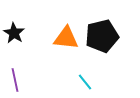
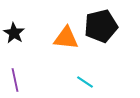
black pentagon: moved 1 px left, 10 px up
cyan line: rotated 18 degrees counterclockwise
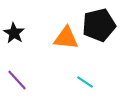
black pentagon: moved 2 px left, 1 px up
purple line: moved 2 px right; rotated 30 degrees counterclockwise
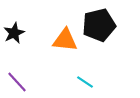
black star: rotated 15 degrees clockwise
orange triangle: moved 1 px left, 2 px down
purple line: moved 2 px down
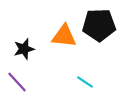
black pentagon: rotated 12 degrees clockwise
black star: moved 10 px right, 16 px down; rotated 10 degrees clockwise
orange triangle: moved 1 px left, 4 px up
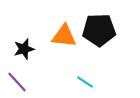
black pentagon: moved 5 px down
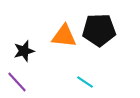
black star: moved 2 px down
